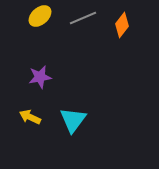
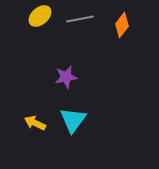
gray line: moved 3 px left, 1 px down; rotated 12 degrees clockwise
purple star: moved 26 px right
yellow arrow: moved 5 px right, 6 px down
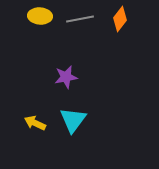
yellow ellipse: rotated 45 degrees clockwise
orange diamond: moved 2 px left, 6 px up
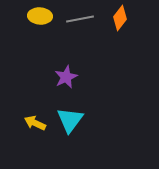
orange diamond: moved 1 px up
purple star: rotated 15 degrees counterclockwise
cyan triangle: moved 3 px left
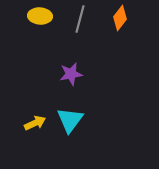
gray line: rotated 64 degrees counterclockwise
purple star: moved 5 px right, 3 px up; rotated 15 degrees clockwise
yellow arrow: rotated 130 degrees clockwise
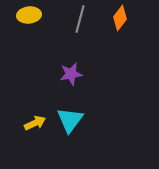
yellow ellipse: moved 11 px left, 1 px up; rotated 10 degrees counterclockwise
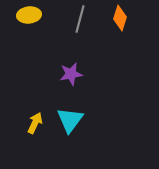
orange diamond: rotated 20 degrees counterclockwise
yellow arrow: rotated 40 degrees counterclockwise
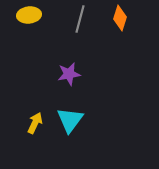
purple star: moved 2 px left
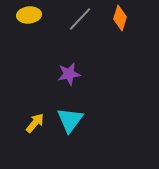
gray line: rotated 28 degrees clockwise
yellow arrow: rotated 15 degrees clockwise
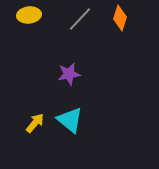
cyan triangle: rotated 28 degrees counterclockwise
